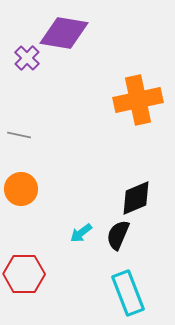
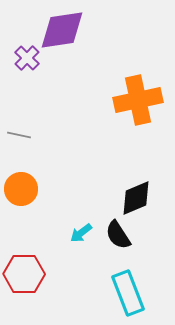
purple diamond: moved 2 px left, 3 px up; rotated 18 degrees counterclockwise
black semicircle: rotated 56 degrees counterclockwise
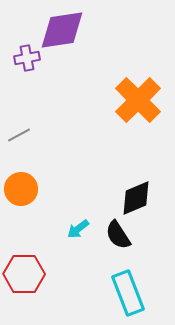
purple cross: rotated 35 degrees clockwise
orange cross: rotated 33 degrees counterclockwise
gray line: rotated 40 degrees counterclockwise
cyan arrow: moved 3 px left, 4 px up
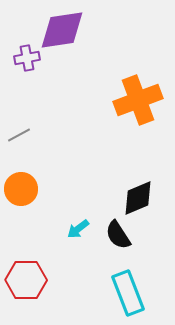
orange cross: rotated 24 degrees clockwise
black diamond: moved 2 px right
red hexagon: moved 2 px right, 6 px down
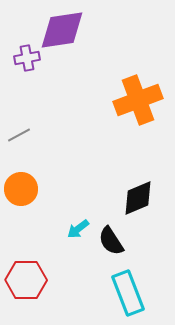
black semicircle: moved 7 px left, 6 px down
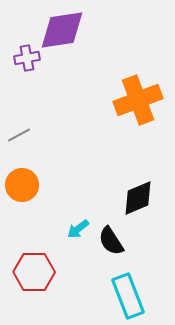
orange circle: moved 1 px right, 4 px up
red hexagon: moved 8 px right, 8 px up
cyan rectangle: moved 3 px down
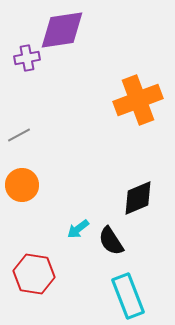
red hexagon: moved 2 px down; rotated 9 degrees clockwise
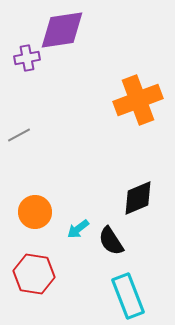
orange circle: moved 13 px right, 27 px down
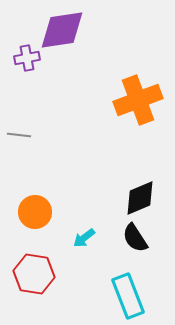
gray line: rotated 35 degrees clockwise
black diamond: moved 2 px right
cyan arrow: moved 6 px right, 9 px down
black semicircle: moved 24 px right, 3 px up
